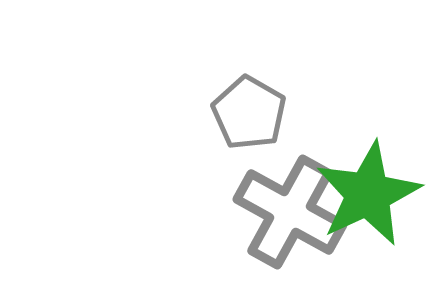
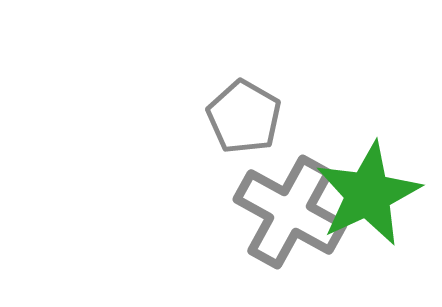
gray pentagon: moved 5 px left, 4 px down
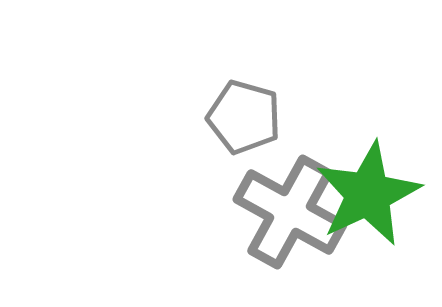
gray pentagon: rotated 14 degrees counterclockwise
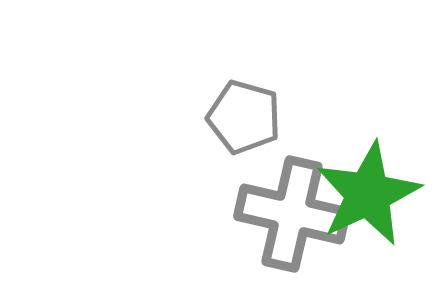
gray cross: moved 2 px right, 2 px down; rotated 16 degrees counterclockwise
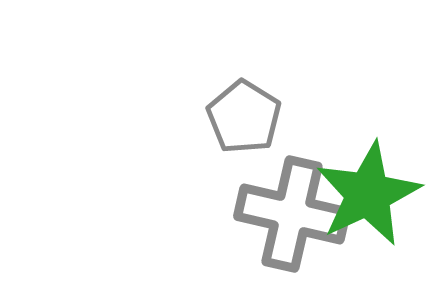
gray pentagon: rotated 16 degrees clockwise
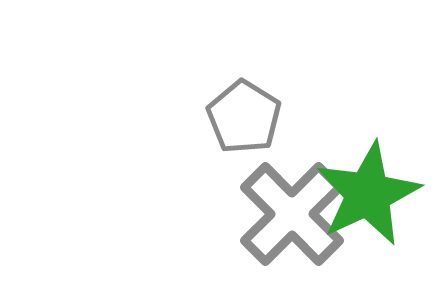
gray cross: rotated 32 degrees clockwise
